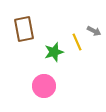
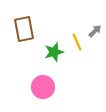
gray arrow: moved 1 px right; rotated 72 degrees counterclockwise
pink circle: moved 1 px left, 1 px down
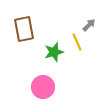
gray arrow: moved 6 px left, 6 px up
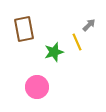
pink circle: moved 6 px left
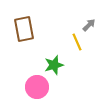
green star: moved 13 px down
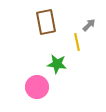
brown rectangle: moved 22 px right, 7 px up
yellow line: rotated 12 degrees clockwise
green star: moved 3 px right, 1 px up; rotated 24 degrees clockwise
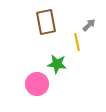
pink circle: moved 3 px up
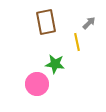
gray arrow: moved 2 px up
green star: moved 2 px left
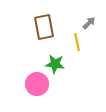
brown rectangle: moved 2 px left, 5 px down
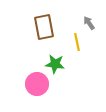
gray arrow: rotated 80 degrees counterclockwise
